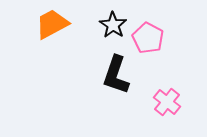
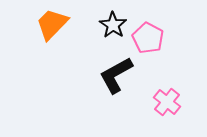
orange trapezoid: rotated 18 degrees counterclockwise
black L-shape: rotated 42 degrees clockwise
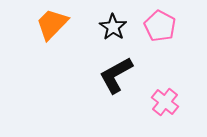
black star: moved 2 px down
pink pentagon: moved 12 px right, 12 px up
pink cross: moved 2 px left
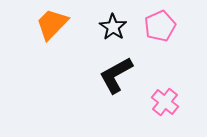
pink pentagon: rotated 20 degrees clockwise
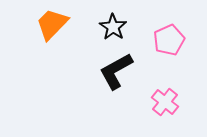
pink pentagon: moved 9 px right, 14 px down
black L-shape: moved 4 px up
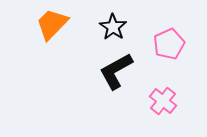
pink pentagon: moved 4 px down
pink cross: moved 2 px left, 1 px up
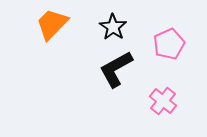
black L-shape: moved 2 px up
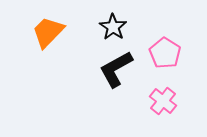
orange trapezoid: moved 4 px left, 8 px down
pink pentagon: moved 4 px left, 9 px down; rotated 16 degrees counterclockwise
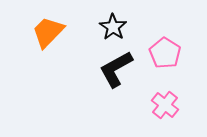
pink cross: moved 2 px right, 4 px down
